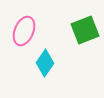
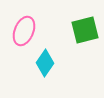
green square: rotated 8 degrees clockwise
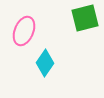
green square: moved 12 px up
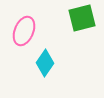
green square: moved 3 px left
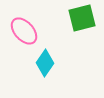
pink ellipse: rotated 64 degrees counterclockwise
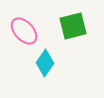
green square: moved 9 px left, 8 px down
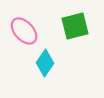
green square: moved 2 px right
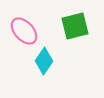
cyan diamond: moved 1 px left, 2 px up
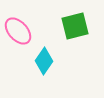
pink ellipse: moved 6 px left
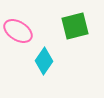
pink ellipse: rotated 16 degrees counterclockwise
